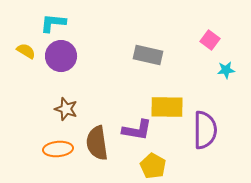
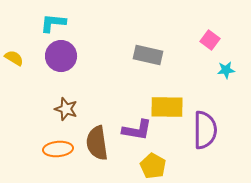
yellow semicircle: moved 12 px left, 7 px down
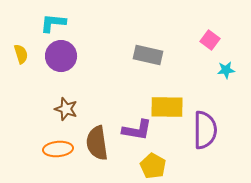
yellow semicircle: moved 7 px right, 4 px up; rotated 42 degrees clockwise
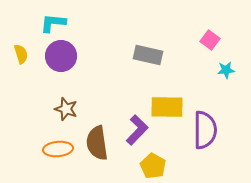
purple L-shape: rotated 56 degrees counterclockwise
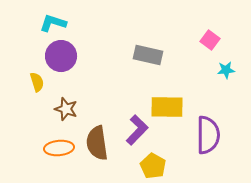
cyan L-shape: rotated 12 degrees clockwise
yellow semicircle: moved 16 px right, 28 px down
purple semicircle: moved 3 px right, 5 px down
orange ellipse: moved 1 px right, 1 px up
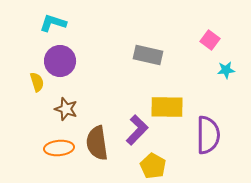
purple circle: moved 1 px left, 5 px down
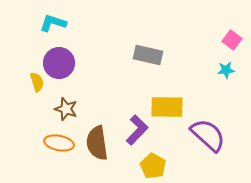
pink square: moved 22 px right
purple circle: moved 1 px left, 2 px down
purple semicircle: rotated 48 degrees counterclockwise
orange ellipse: moved 5 px up; rotated 16 degrees clockwise
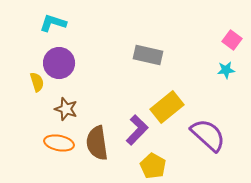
yellow rectangle: rotated 40 degrees counterclockwise
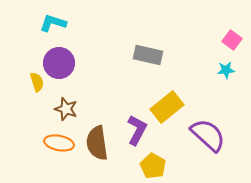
purple L-shape: rotated 16 degrees counterclockwise
